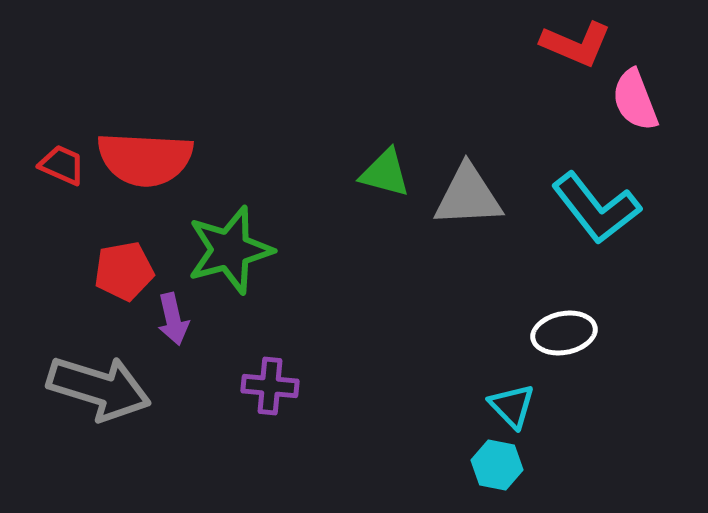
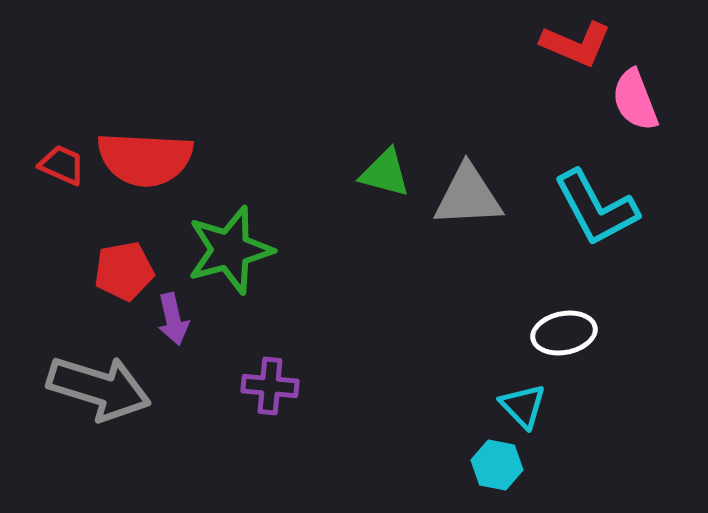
cyan L-shape: rotated 10 degrees clockwise
cyan triangle: moved 11 px right
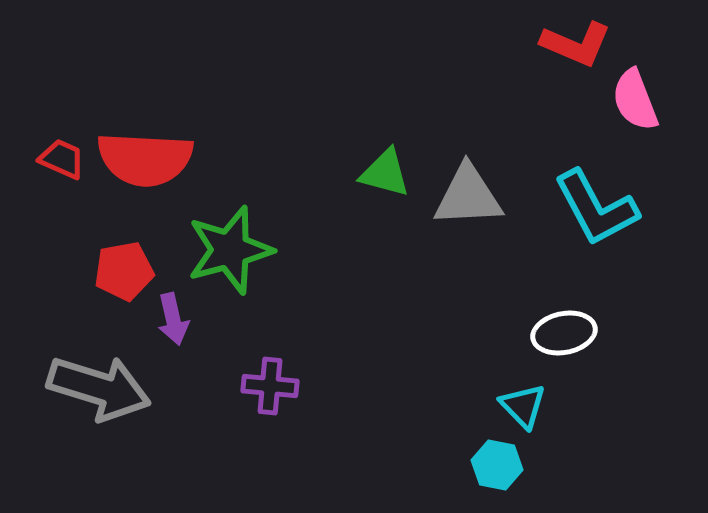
red trapezoid: moved 6 px up
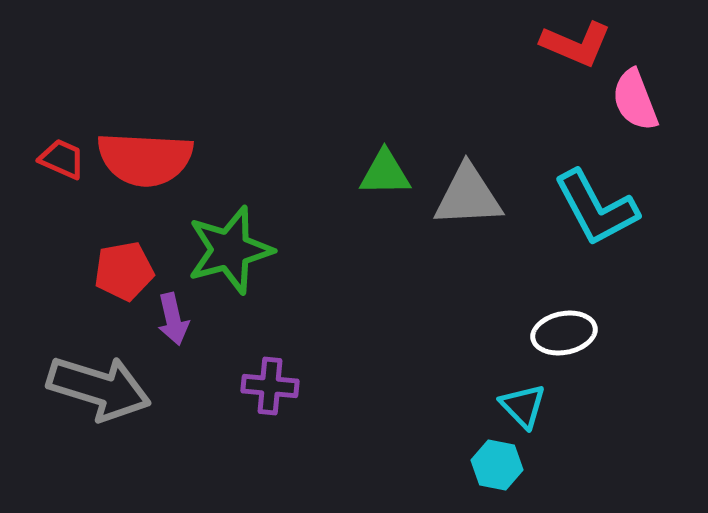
green triangle: rotated 16 degrees counterclockwise
